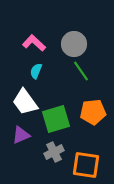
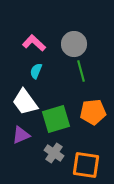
green line: rotated 20 degrees clockwise
gray cross: moved 1 px down; rotated 30 degrees counterclockwise
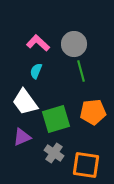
pink L-shape: moved 4 px right
purple triangle: moved 1 px right, 2 px down
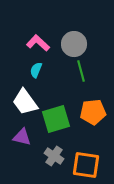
cyan semicircle: moved 1 px up
purple triangle: rotated 36 degrees clockwise
gray cross: moved 3 px down
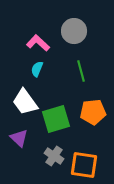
gray circle: moved 13 px up
cyan semicircle: moved 1 px right, 1 px up
purple triangle: moved 3 px left, 1 px down; rotated 30 degrees clockwise
orange square: moved 2 px left
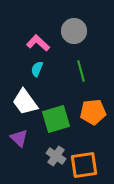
gray cross: moved 2 px right
orange square: rotated 16 degrees counterclockwise
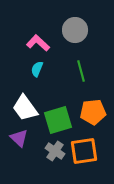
gray circle: moved 1 px right, 1 px up
white trapezoid: moved 6 px down
green square: moved 2 px right, 1 px down
gray cross: moved 1 px left, 5 px up
orange square: moved 14 px up
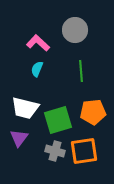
green line: rotated 10 degrees clockwise
white trapezoid: rotated 40 degrees counterclockwise
purple triangle: rotated 24 degrees clockwise
gray cross: rotated 18 degrees counterclockwise
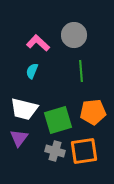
gray circle: moved 1 px left, 5 px down
cyan semicircle: moved 5 px left, 2 px down
white trapezoid: moved 1 px left, 1 px down
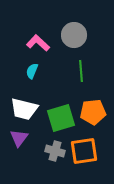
green square: moved 3 px right, 2 px up
